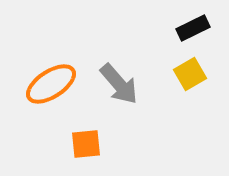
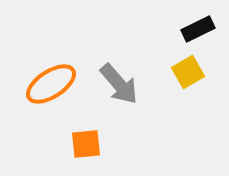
black rectangle: moved 5 px right, 1 px down
yellow square: moved 2 px left, 2 px up
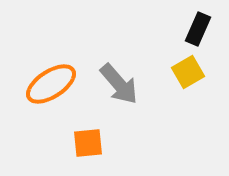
black rectangle: rotated 40 degrees counterclockwise
orange square: moved 2 px right, 1 px up
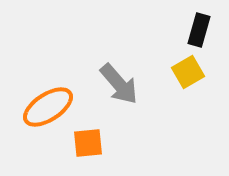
black rectangle: moved 1 px right, 1 px down; rotated 8 degrees counterclockwise
orange ellipse: moved 3 px left, 23 px down
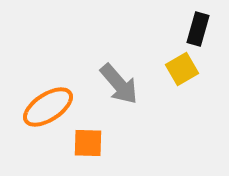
black rectangle: moved 1 px left, 1 px up
yellow square: moved 6 px left, 3 px up
orange square: rotated 8 degrees clockwise
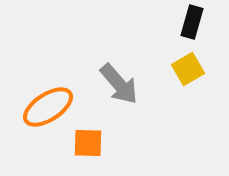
black rectangle: moved 6 px left, 7 px up
yellow square: moved 6 px right
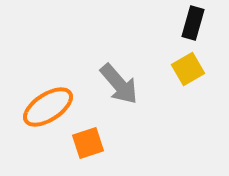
black rectangle: moved 1 px right, 1 px down
orange square: rotated 20 degrees counterclockwise
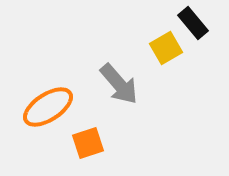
black rectangle: rotated 56 degrees counterclockwise
yellow square: moved 22 px left, 21 px up
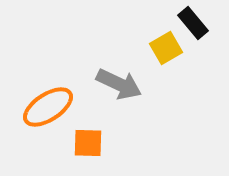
gray arrow: rotated 24 degrees counterclockwise
orange square: rotated 20 degrees clockwise
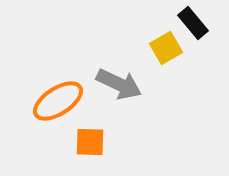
orange ellipse: moved 10 px right, 6 px up
orange square: moved 2 px right, 1 px up
